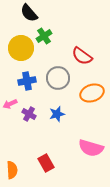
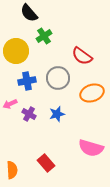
yellow circle: moved 5 px left, 3 px down
red rectangle: rotated 12 degrees counterclockwise
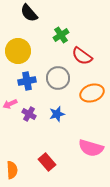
green cross: moved 17 px right, 1 px up
yellow circle: moved 2 px right
red rectangle: moved 1 px right, 1 px up
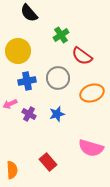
red rectangle: moved 1 px right
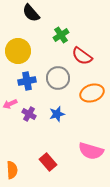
black semicircle: moved 2 px right
pink semicircle: moved 3 px down
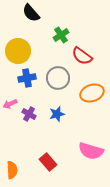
blue cross: moved 3 px up
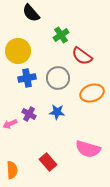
pink arrow: moved 20 px down
blue star: moved 2 px up; rotated 21 degrees clockwise
pink semicircle: moved 3 px left, 2 px up
